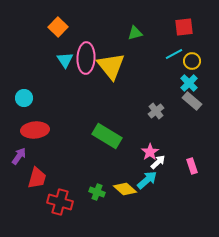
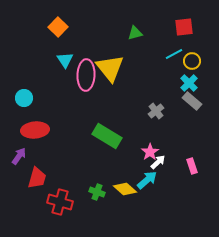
pink ellipse: moved 17 px down
yellow triangle: moved 1 px left, 2 px down
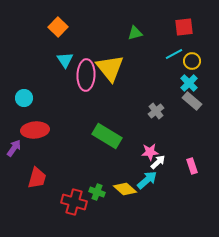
pink star: rotated 30 degrees clockwise
purple arrow: moved 5 px left, 8 px up
red cross: moved 14 px right
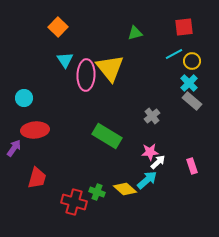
gray cross: moved 4 px left, 5 px down
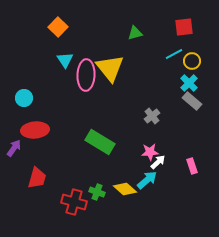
green rectangle: moved 7 px left, 6 px down
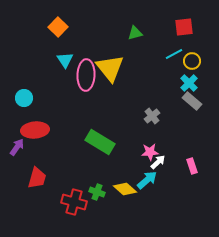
purple arrow: moved 3 px right, 1 px up
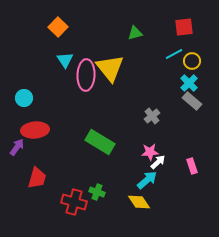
yellow diamond: moved 14 px right, 13 px down; rotated 15 degrees clockwise
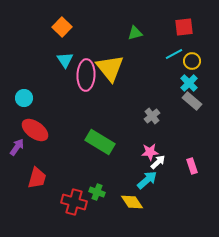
orange square: moved 4 px right
red ellipse: rotated 40 degrees clockwise
yellow diamond: moved 7 px left
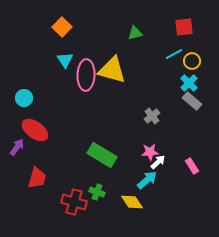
yellow triangle: moved 2 px right, 2 px down; rotated 36 degrees counterclockwise
green rectangle: moved 2 px right, 13 px down
pink rectangle: rotated 14 degrees counterclockwise
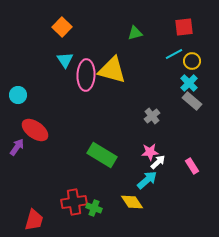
cyan circle: moved 6 px left, 3 px up
red trapezoid: moved 3 px left, 42 px down
green cross: moved 3 px left, 16 px down
red cross: rotated 25 degrees counterclockwise
